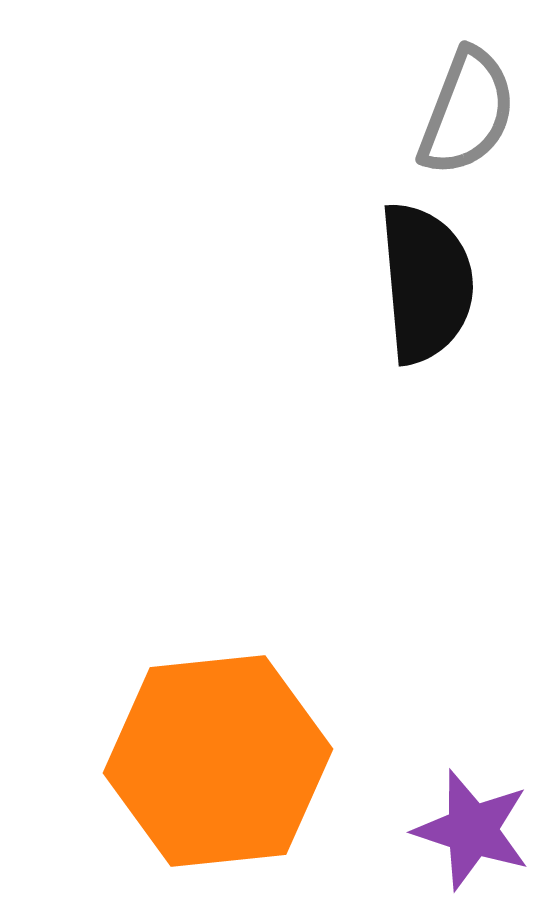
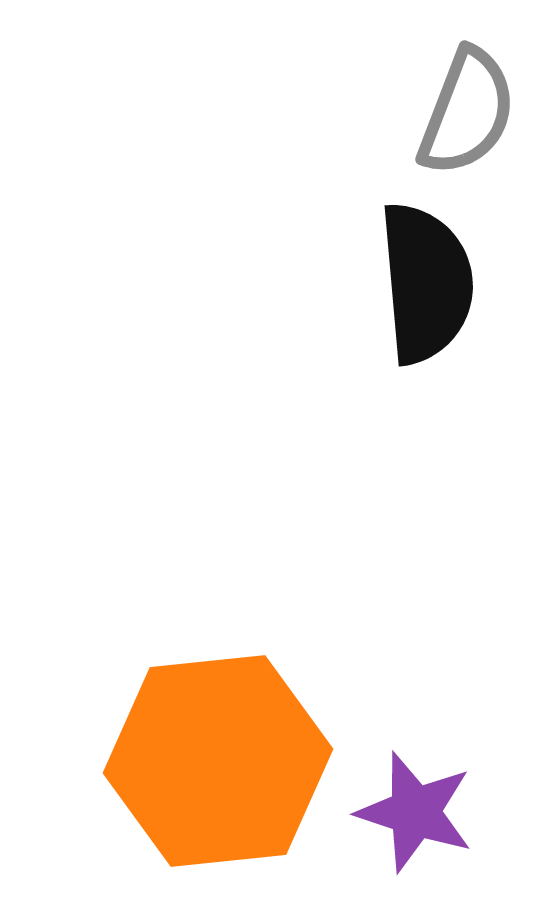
purple star: moved 57 px left, 18 px up
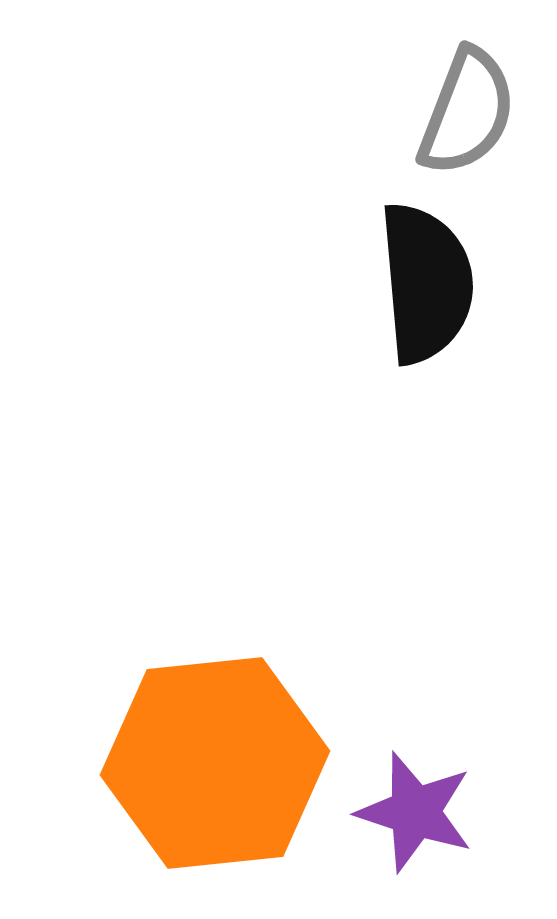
orange hexagon: moved 3 px left, 2 px down
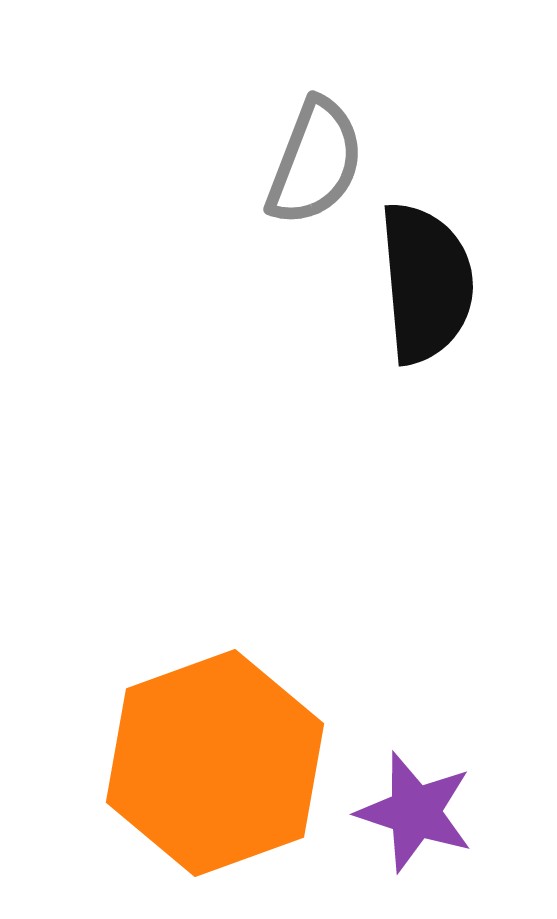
gray semicircle: moved 152 px left, 50 px down
orange hexagon: rotated 14 degrees counterclockwise
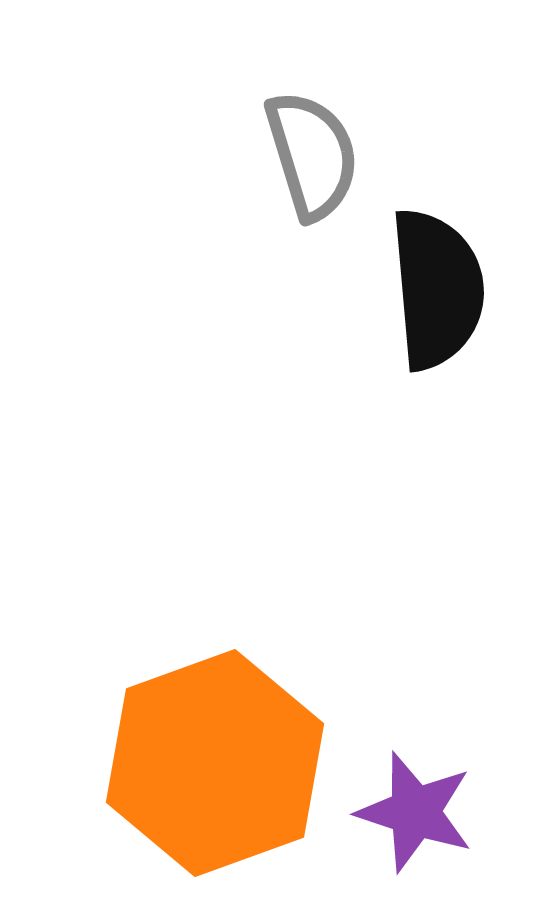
gray semicircle: moved 3 px left, 7 px up; rotated 38 degrees counterclockwise
black semicircle: moved 11 px right, 6 px down
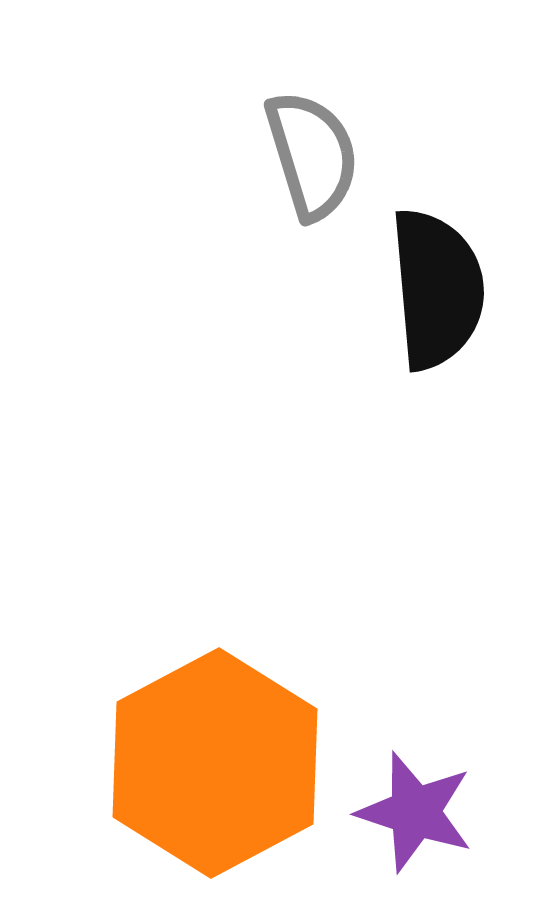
orange hexagon: rotated 8 degrees counterclockwise
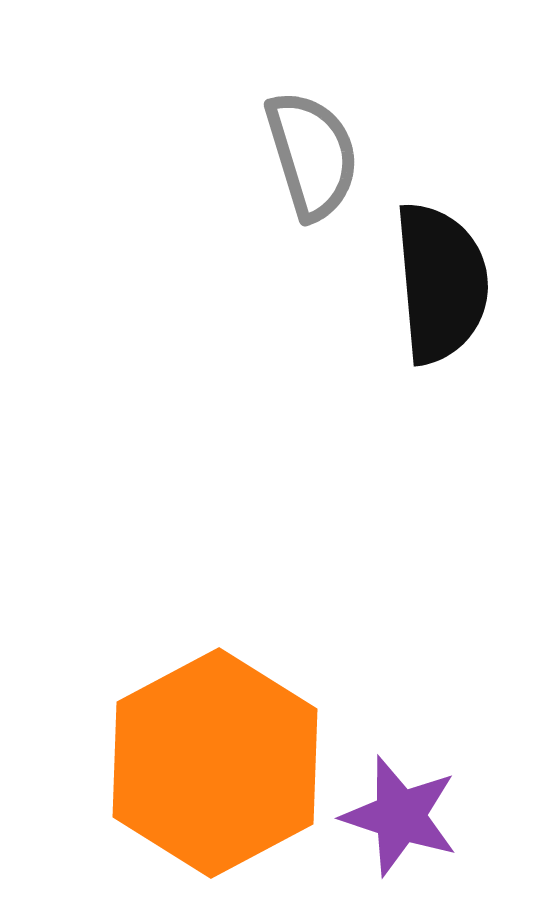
black semicircle: moved 4 px right, 6 px up
purple star: moved 15 px left, 4 px down
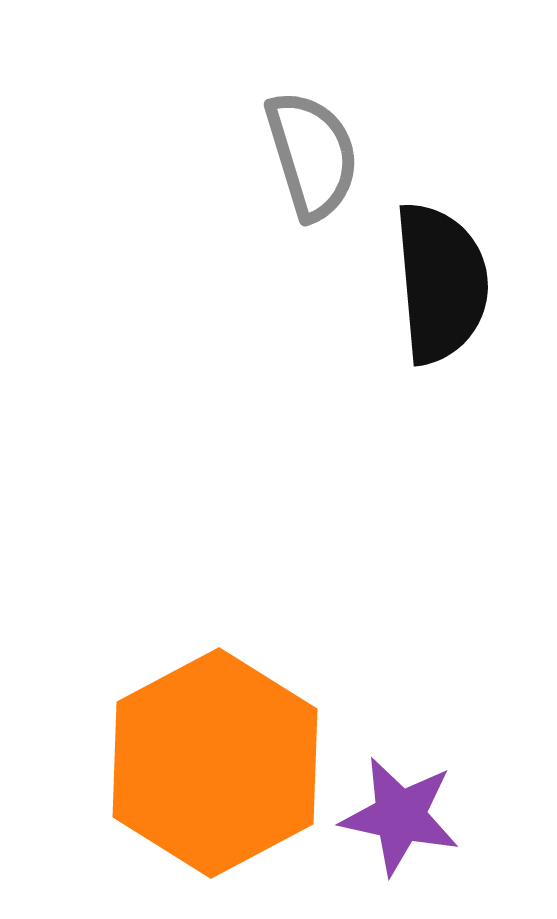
purple star: rotated 6 degrees counterclockwise
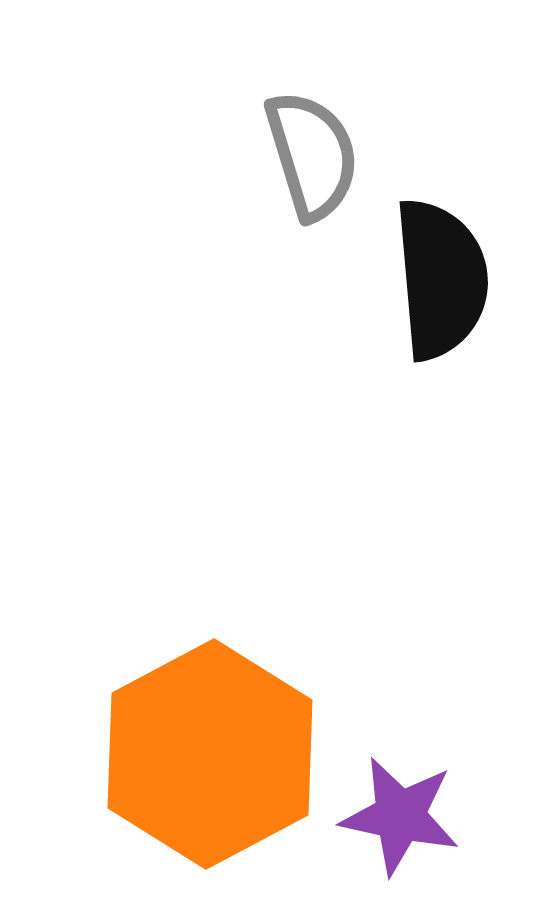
black semicircle: moved 4 px up
orange hexagon: moved 5 px left, 9 px up
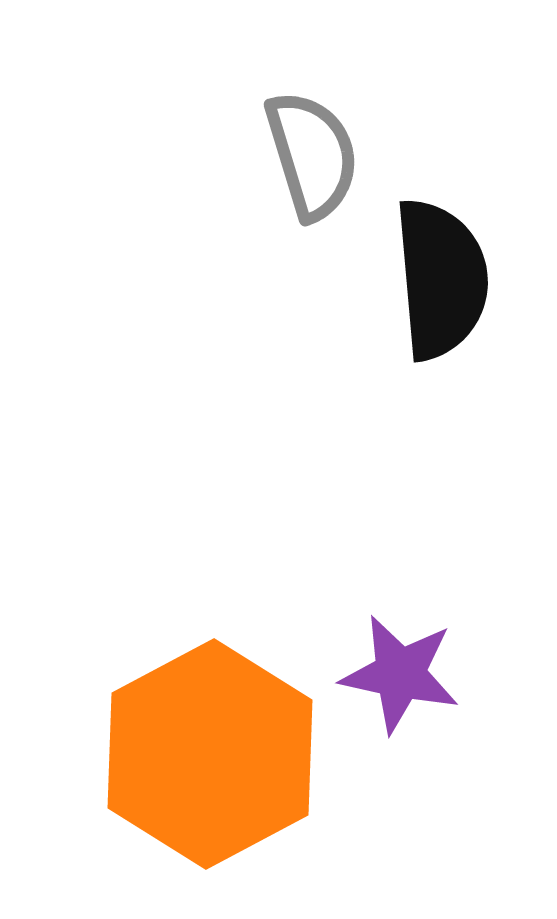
purple star: moved 142 px up
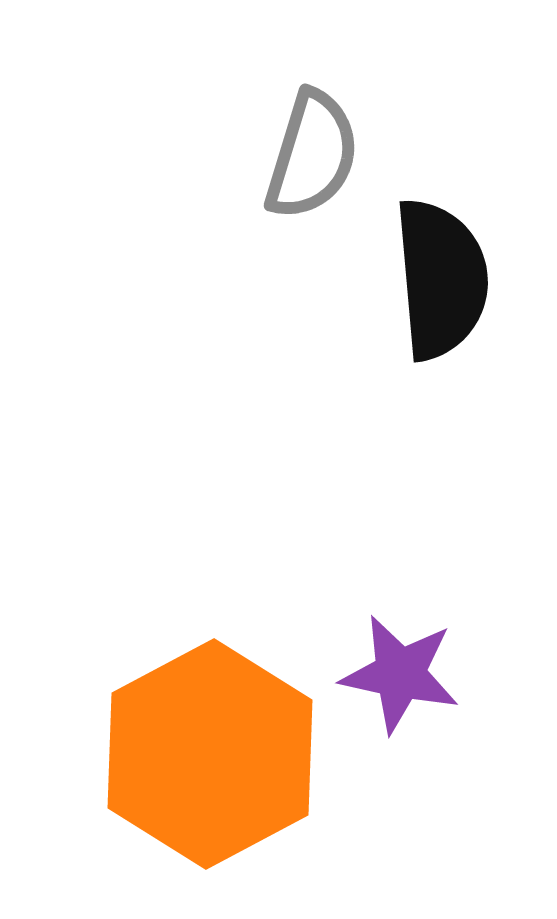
gray semicircle: rotated 34 degrees clockwise
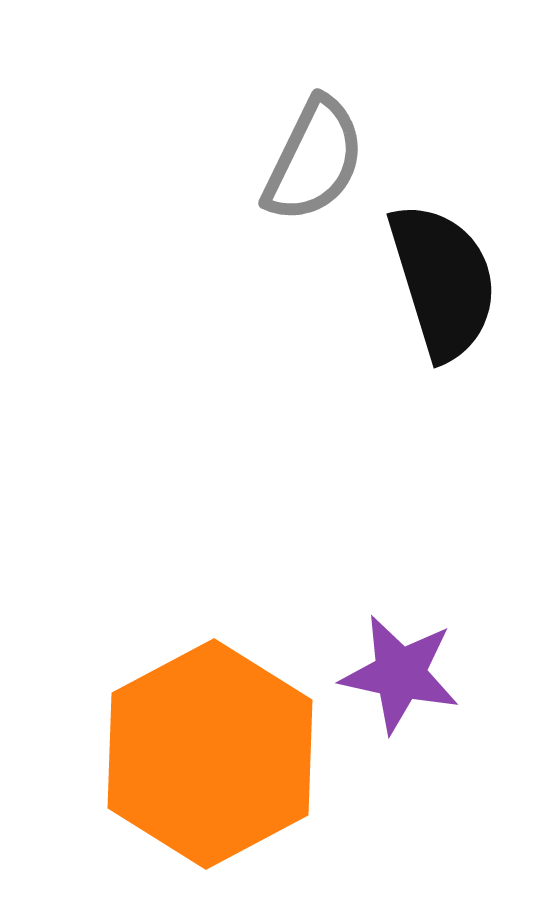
gray semicircle: moved 2 px right, 5 px down; rotated 9 degrees clockwise
black semicircle: moved 2 px right, 2 px down; rotated 12 degrees counterclockwise
